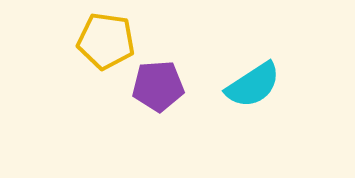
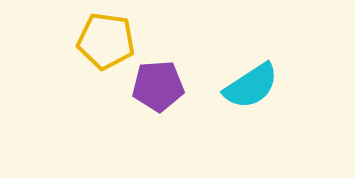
cyan semicircle: moved 2 px left, 1 px down
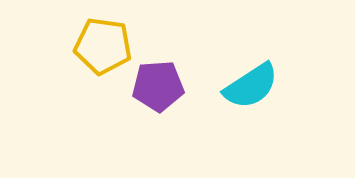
yellow pentagon: moved 3 px left, 5 px down
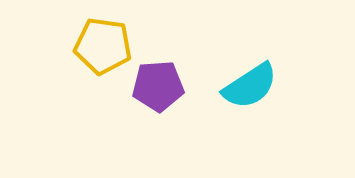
cyan semicircle: moved 1 px left
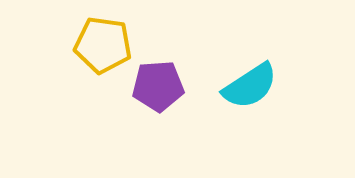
yellow pentagon: moved 1 px up
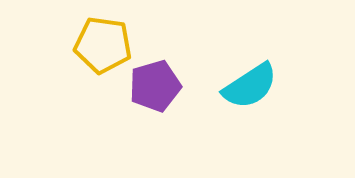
purple pentagon: moved 3 px left; rotated 12 degrees counterclockwise
